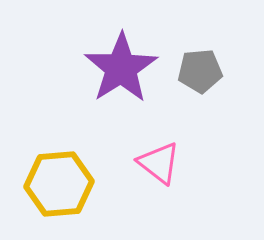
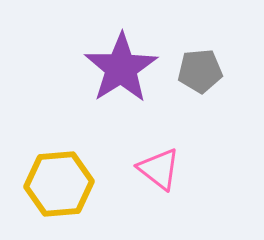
pink triangle: moved 6 px down
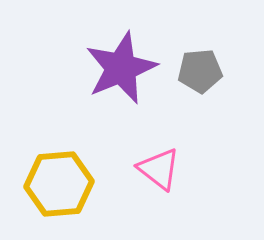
purple star: rotated 10 degrees clockwise
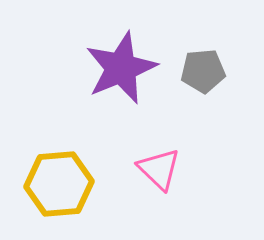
gray pentagon: moved 3 px right
pink triangle: rotated 6 degrees clockwise
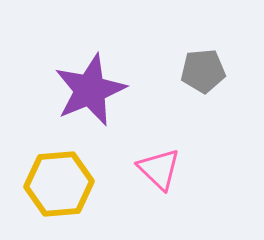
purple star: moved 31 px left, 22 px down
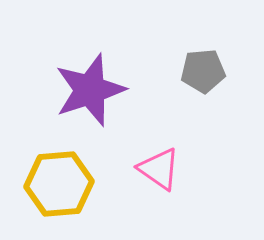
purple star: rotated 4 degrees clockwise
pink triangle: rotated 9 degrees counterclockwise
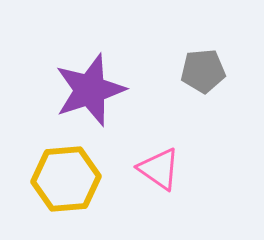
yellow hexagon: moved 7 px right, 5 px up
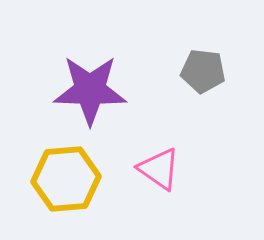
gray pentagon: rotated 12 degrees clockwise
purple star: rotated 20 degrees clockwise
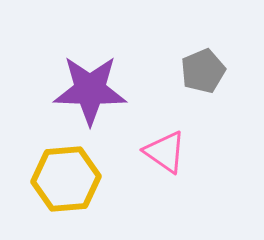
gray pentagon: rotated 30 degrees counterclockwise
pink triangle: moved 6 px right, 17 px up
